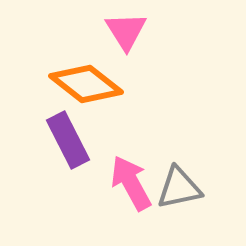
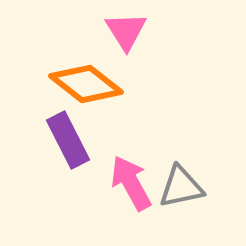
gray triangle: moved 2 px right, 1 px up
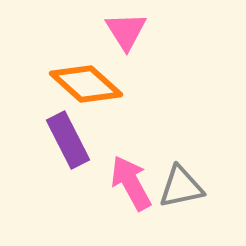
orange diamond: rotated 4 degrees clockwise
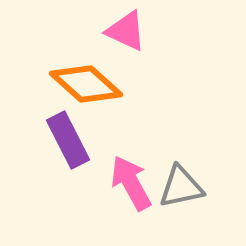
pink triangle: rotated 33 degrees counterclockwise
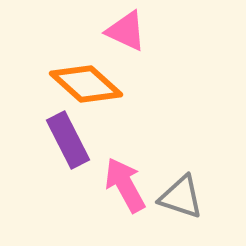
pink arrow: moved 6 px left, 2 px down
gray triangle: moved 10 px down; rotated 30 degrees clockwise
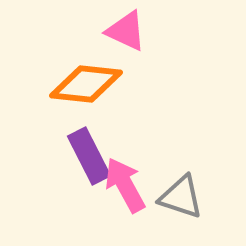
orange diamond: rotated 36 degrees counterclockwise
purple rectangle: moved 21 px right, 16 px down
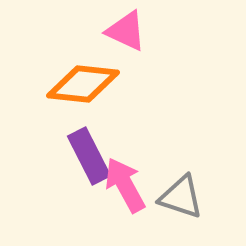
orange diamond: moved 3 px left
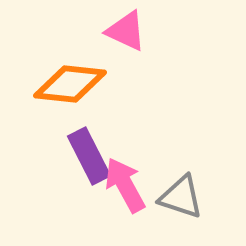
orange diamond: moved 13 px left
